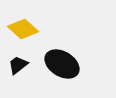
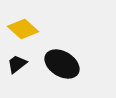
black trapezoid: moved 1 px left, 1 px up
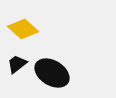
black ellipse: moved 10 px left, 9 px down
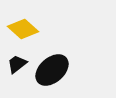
black ellipse: moved 3 px up; rotated 72 degrees counterclockwise
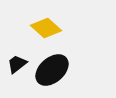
yellow diamond: moved 23 px right, 1 px up
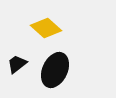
black ellipse: moved 3 px right; rotated 24 degrees counterclockwise
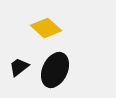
black trapezoid: moved 2 px right, 3 px down
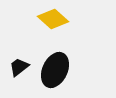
yellow diamond: moved 7 px right, 9 px up
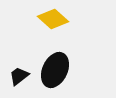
black trapezoid: moved 9 px down
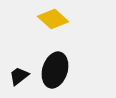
black ellipse: rotated 8 degrees counterclockwise
